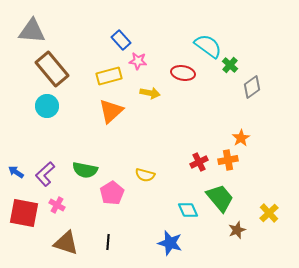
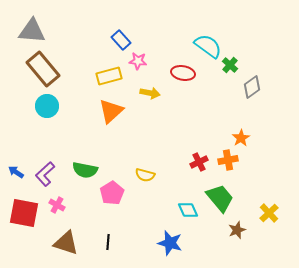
brown rectangle: moved 9 px left
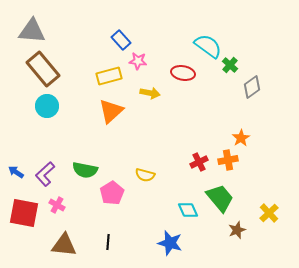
brown triangle: moved 2 px left, 2 px down; rotated 12 degrees counterclockwise
